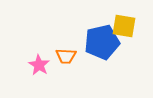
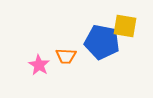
yellow square: moved 1 px right
blue pentagon: rotated 24 degrees clockwise
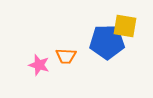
blue pentagon: moved 5 px right; rotated 12 degrees counterclockwise
pink star: rotated 15 degrees counterclockwise
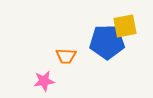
yellow square: rotated 20 degrees counterclockwise
pink star: moved 5 px right, 16 px down; rotated 25 degrees counterclockwise
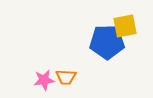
orange trapezoid: moved 21 px down
pink star: moved 1 px up
